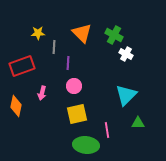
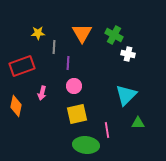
orange triangle: rotated 15 degrees clockwise
white cross: moved 2 px right; rotated 16 degrees counterclockwise
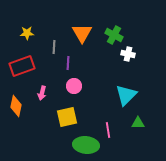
yellow star: moved 11 px left
yellow square: moved 10 px left, 3 px down
pink line: moved 1 px right
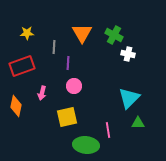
cyan triangle: moved 3 px right, 3 px down
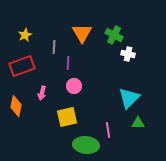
yellow star: moved 2 px left, 2 px down; rotated 24 degrees counterclockwise
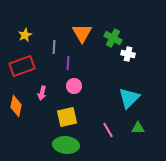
green cross: moved 1 px left, 3 px down
green triangle: moved 5 px down
pink line: rotated 21 degrees counterclockwise
green ellipse: moved 20 px left
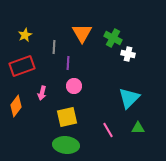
orange diamond: rotated 25 degrees clockwise
